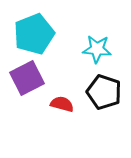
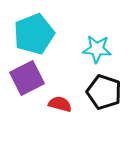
red semicircle: moved 2 px left
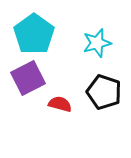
cyan pentagon: rotated 15 degrees counterclockwise
cyan star: moved 6 px up; rotated 20 degrees counterclockwise
purple square: moved 1 px right
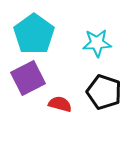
cyan star: rotated 12 degrees clockwise
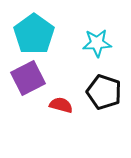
red semicircle: moved 1 px right, 1 px down
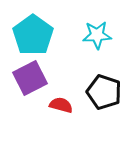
cyan pentagon: moved 1 px left, 1 px down
cyan star: moved 8 px up
purple square: moved 2 px right
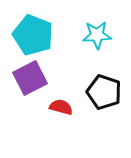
cyan pentagon: rotated 15 degrees counterclockwise
red semicircle: moved 2 px down
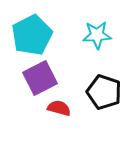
cyan pentagon: moved 1 px left; rotated 24 degrees clockwise
purple square: moved 10 px right
red semicircle: moved 2 px left, 1 px down
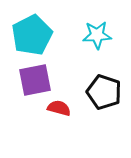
purple square: moved 5 px left, 2 px down; rotated 16 degrees clockwise
